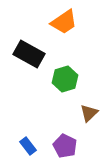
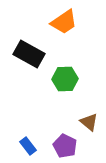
green hexagon: rotated 15 degrees clockwise
brown triangle: moved 9 px down; rotated 36 degrees counterclockwise
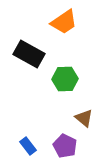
brown triangle: moved 5 px left, 4 px up
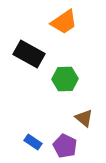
blue rectangle: moved 5 px right, 4 px up; rotated 18 degrees counterclockwise
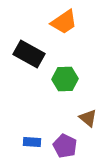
brown triangle: moved 4 px right
blue rectangle: moved 1 px left; rotated 30 degrees counterclockwise
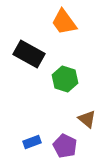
orange trapezoid: rotated 88 degrees clockwise
green hexagon: rotated 20 degrees clockwise
brown triangle: moved 1 px left, 1 px down
blue rectangle: rotated 24 degrees counterclockwise
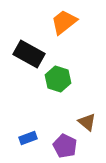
orange trapezoid: rotated 88 degrees clockwise
green hexagon: moved 7 px left
brown triangle: moved 3 px down
blue rectangle: moved 4 px left, 4 px up
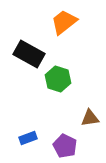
brown triangle: moved 3 px right, 4 px up; rotated 48 degrees counterclockwise
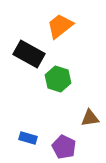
orange trapezoid: moved 4 px left, 4 px down
blue rectangle: rotated 36 degrees clockwise
purple pentagon: moved 1 px left, 1 px down
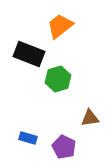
black rectangle: rotated 8 degrees counterclockwise
green hexagon: rotated 25 degrees clockwise
